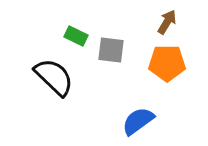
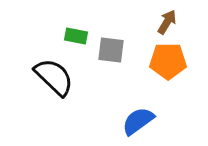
green rectangle: rotated 15 degrees counterclockwise
orange pentagon: moved 1 px right, 2 px up
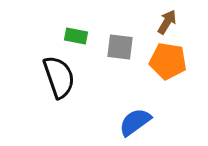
gray square: moved 9 px right, 3 px up
orange pentagon: rotated 9 degrees clockwise
black semicircle: moved 5 px right; rotated 27 degrees clockwise
blue semicircle: moved 3 px left, 1 px down
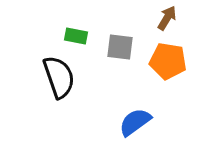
brown arrow: moved 4 px up
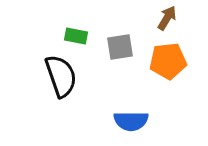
gray square: rotated 16 degrees counterclockwise
orange pentagon: rotated 15 degrees counterclockwise
black semicircle: moved 2 px right, 1 px up
blue semicircle: moved 4 px left, 1 px up; rotated 144 degrees counterclockwise
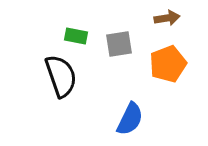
brown arrow: rotated 50 degrees clockwise
gray square: moved 1 px left, 3 px up
orange pentagon: moved 3 px down; rotated 15 degrees counterclockwise
blue semicircle: moved 1 px left, 2 px up; rotated 64 degrees counterclockwise
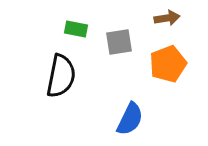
green rectangle: moved 7 px up
gray square: moved 2 px up
black semicircle: rotated 30 degrees clockwise
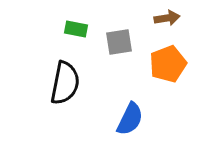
black semicircle: moved 4 px right, 7 px down
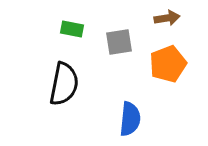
green rectangle: moved 4 px left
black semicircle: moved 1 px left, 1 px down
blue semicircle: rotated 20 degrees counterclockwise
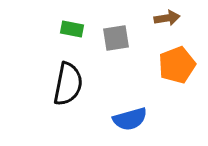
gray square: moved 3 px left, 4 px up
orange pentagon: moved 9 px right, 1 px down
black semicircle: moved 4 px right
blue semicircle: rotated 68 degrees clockwise
